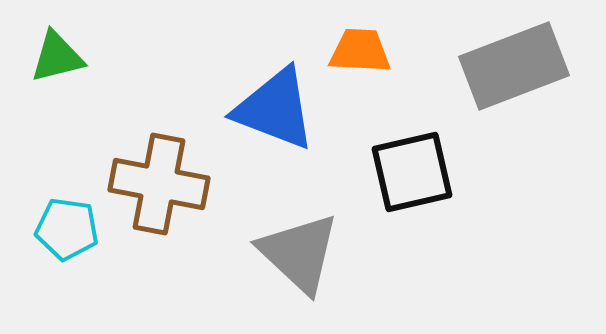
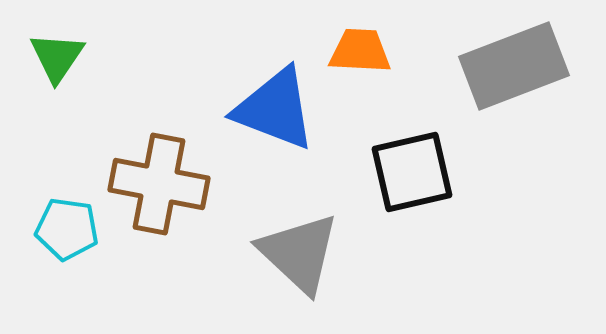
green triangle: rotated 42 degrees counterclockwise
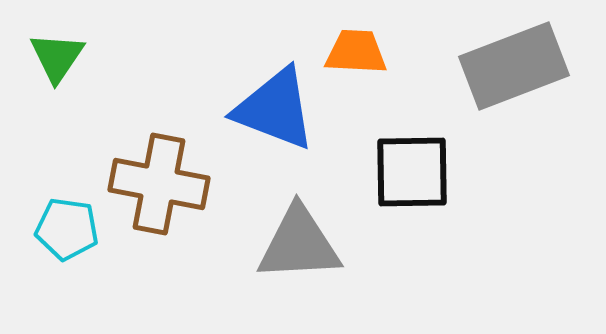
orange trapezoid: moved 4 px left, 1 px down
black square: rotated 12 degrees clockwise
gray triangle: moved 9 px up; rotated 46 degrees counterclockwise
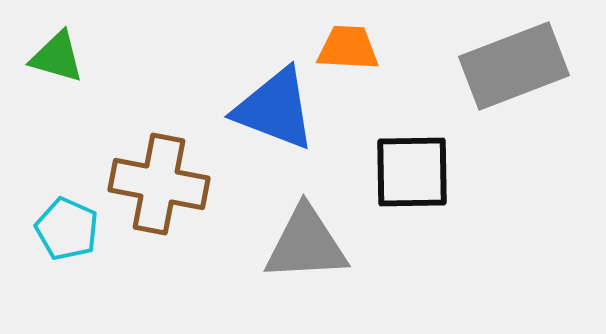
orange trapezoid: moved 8 px left, 4 px up
green triangle: rotated 48 degrees counterclockwise
cyan pentagon: rotated 16 degrees clockwise
gray triangle: moved 7 px right
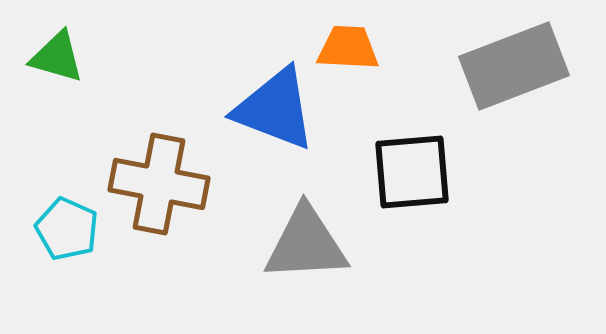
black square: rotated 4 degrees counterclockwise
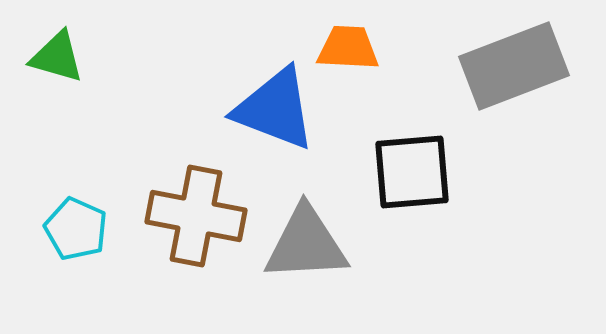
brown cross: moved 37 px right, 32 px down
cyan pentagon: moved 9 px right
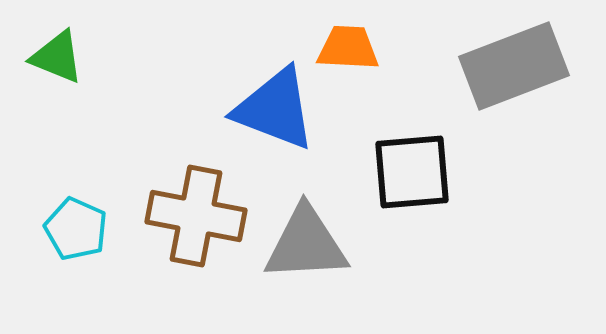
green triangle: rotated 6 degrees clockwise
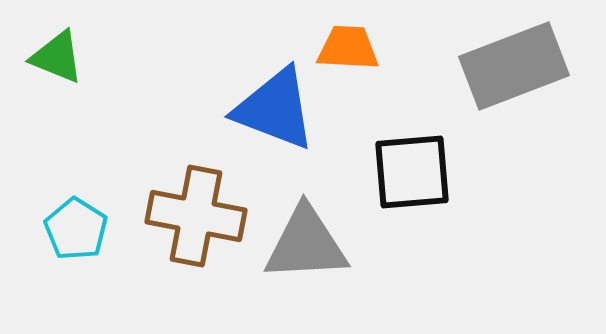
cyan pentagon: rotated 8 degrees clockwise
